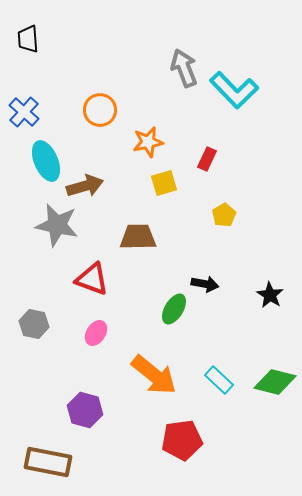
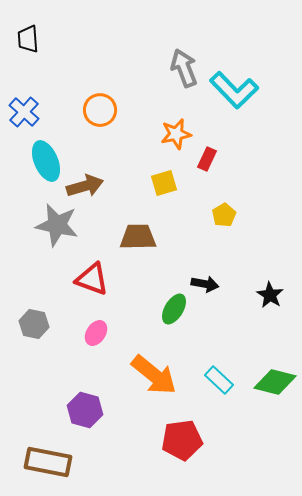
orange star: moved 28 px right, 8 px up
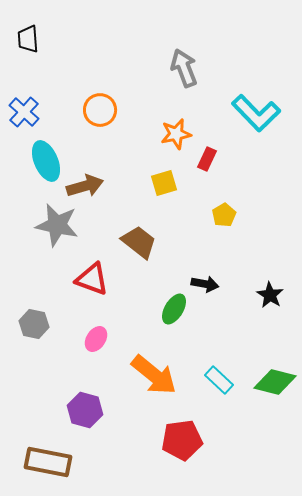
cyan L-shape: moved 22 px right, 23 px down
brown trapezoid: moved 1 px right, 5 px down; rotated 39 degrees clockwise
pink ellipse: moved 6 px down
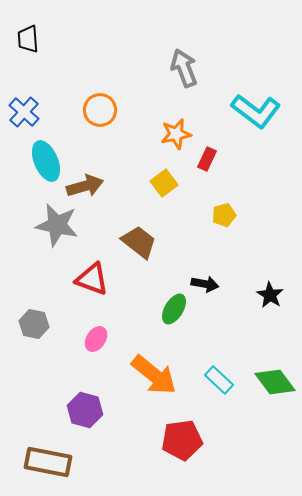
cyan L-shape: moved 2 px up; rotated 9 degrees counterclockwise
yellow square: rotated 20 degrees counterclockwise
yellow pentagon: rotated 15 degrees clockwise
green diamond: rotated 39 degrees clockwise
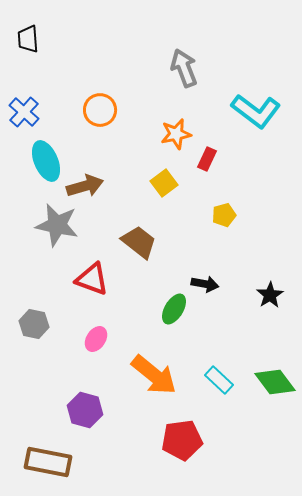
black star: rotated 8 degrees clockwise
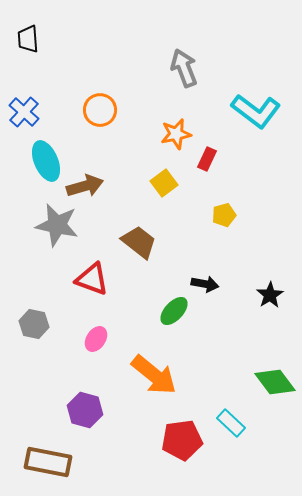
green ellipse: moved 2 px down; rotated 12 degrees clockwise
cyan rectangle: moved 12 px right, 43 px down
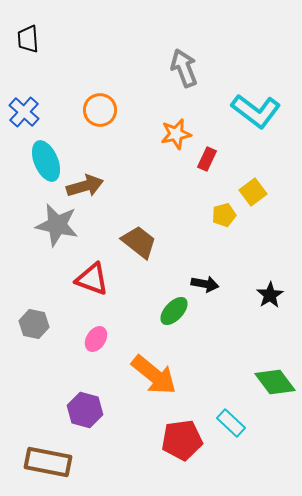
yellow square: moved 89 px right, 9 px down
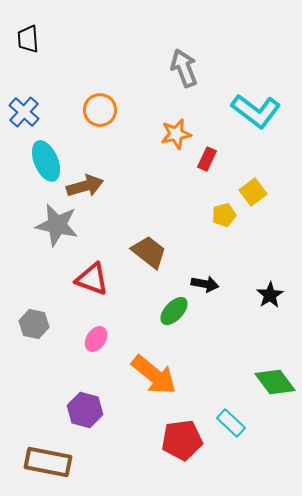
brown trapezoid: moved 10 px right, 10 px down
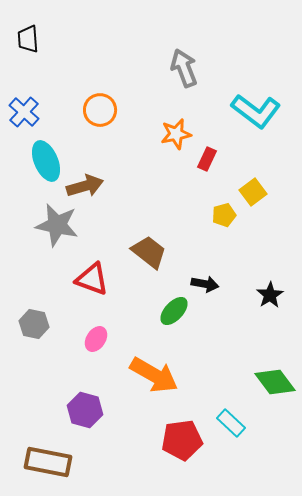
orange arrow: rotated 9 degrees counterclockwise
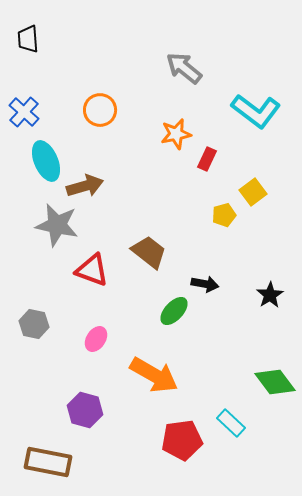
gray arrow: rotated 30 degrees counterclockwise
red triangle: moved 9 px up
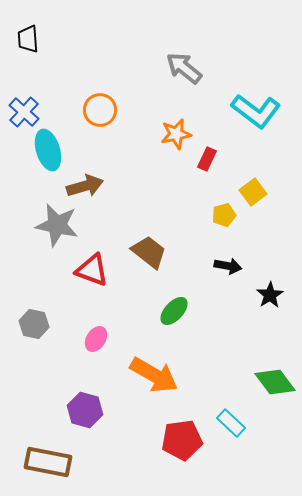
cyan ellipse: moved 2 px right, 11 px up; rotated 6 degrees clockwise
black arrow: moved 23 px right, 18 px up
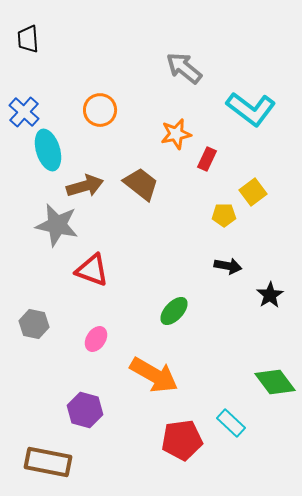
cyan L-shape: moved 5 px left, 2 px up
yellow pentagon: rotated 15 degrees clockwise
brown trapezoid: moved 8 px left, 68 px up
